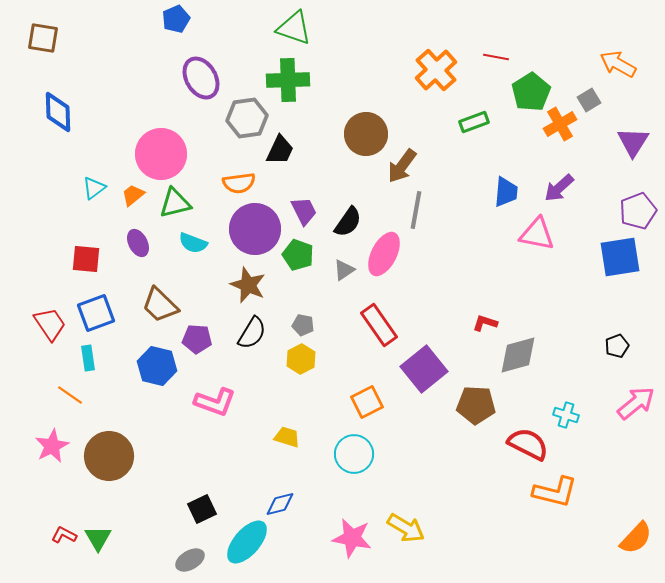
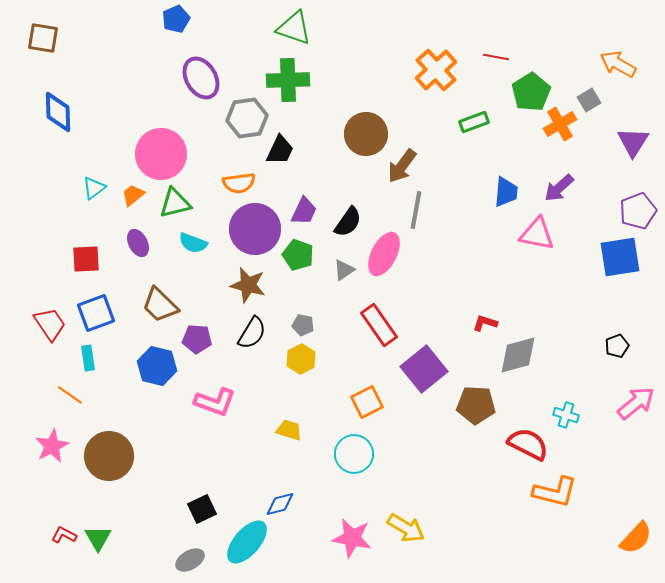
purple trapezoid at (304, 211): rotated 52 degrees clockwise
red square at (86, 259): rotated 8 degrees counterclockwise
brown star at (248, 285): rotated 9 degrees counterclockwise
yellow trapezoid at (287, 437): moved 2 px right, 7 px up
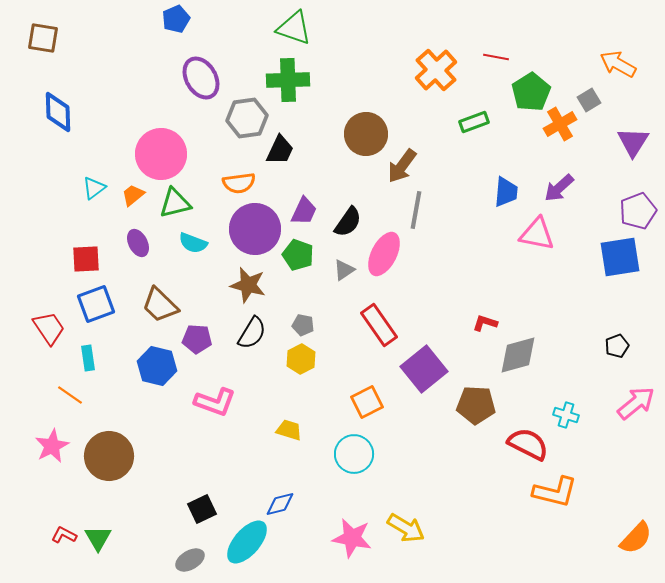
blue square at (96, 313): moved 9 px up
red trapezoid at (50, 324): moved 1 px left, 4 px down
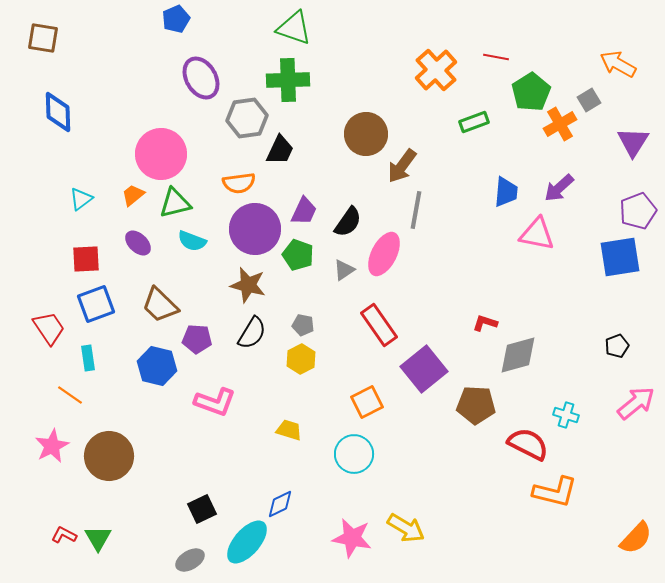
cyan triangle at (94, 188): moved 13 px left, 11 px down
purple ellipse at (138, 243): rotated 20 degrees counterclockwise
cyan semicircle at (193, 243): moved 1 px left, 2 px up
blue diamond at (280, 504): rotated 12 degrees counterclockwise
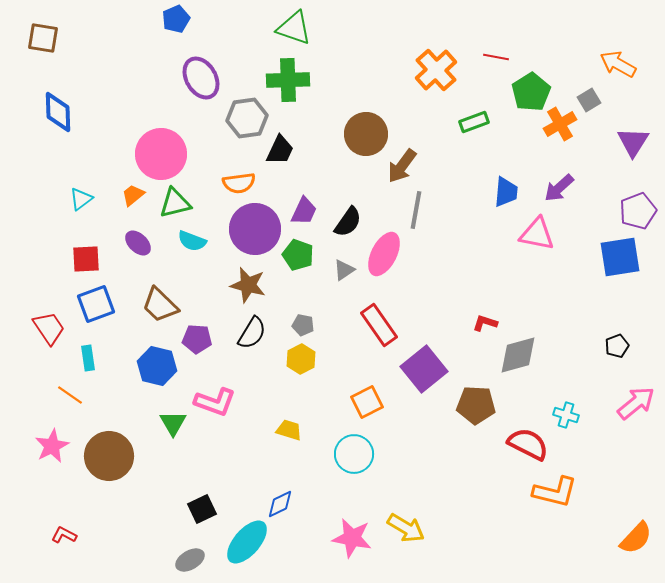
green triangle at (98, 538): moved 75 px right, 115 px up
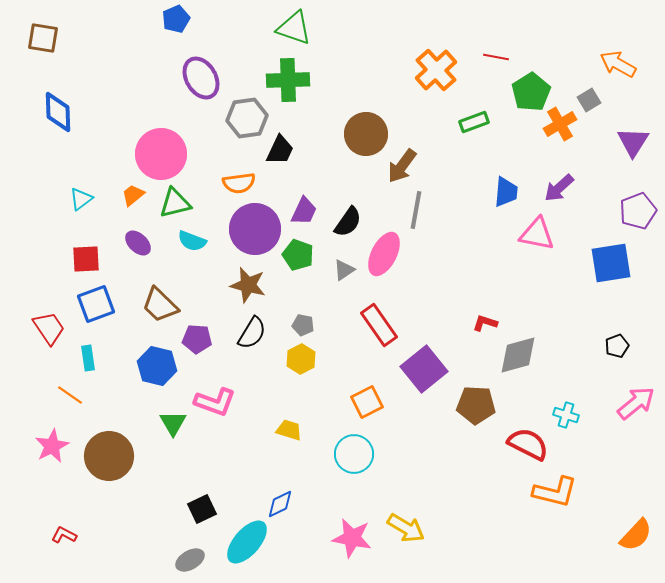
blue square at (620, 257): moved 9 px left, 6 px down
orange semicircle at (636, 538): moved 3 px up
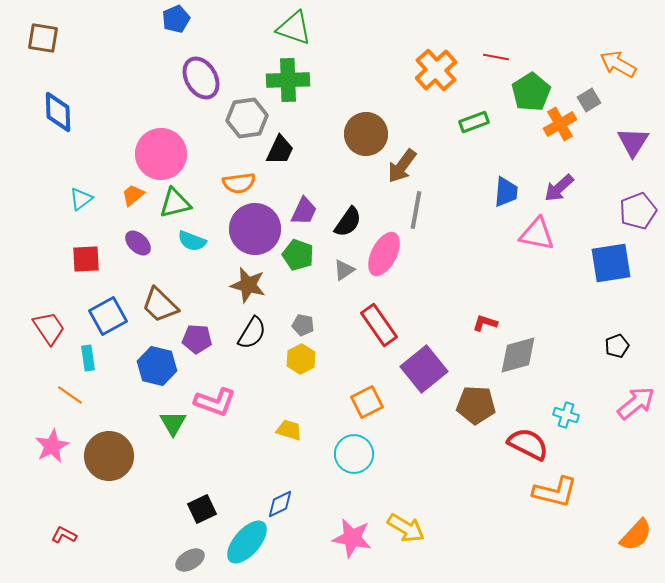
blue square at (96, 304): moved 12 px right, 12 px down; rotated 9 degrees counterclockwise
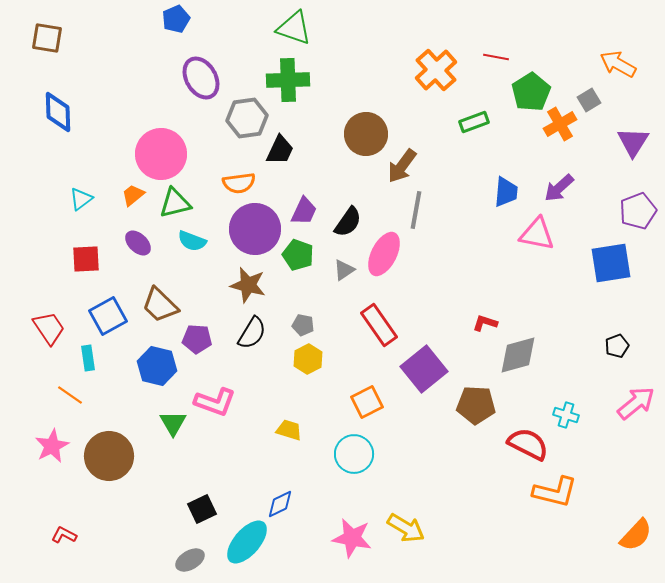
brown square at (43, 38): moved 4 px right
yellow hexagon at (301, 359): moved 7 px right
